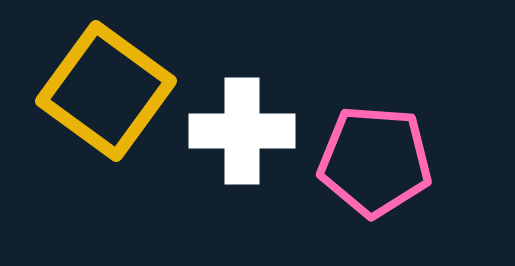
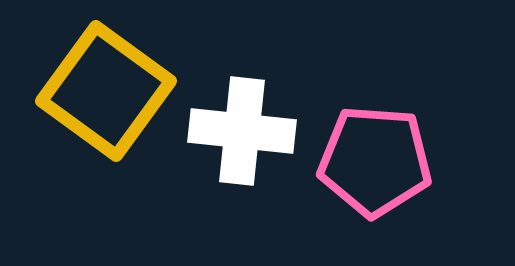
white cross: rotated 6 degrees clockwise
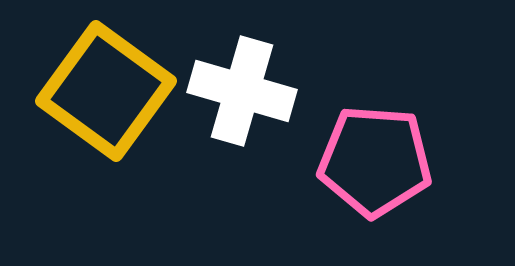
white cross: moved 40 px up; rotated 10 degrees clockwise
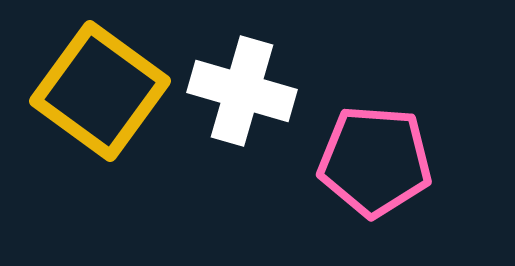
yellow square: moved 6 px left
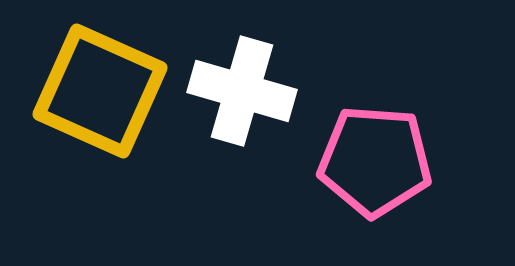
yellow square: rotated 12 degrees counterclockwise
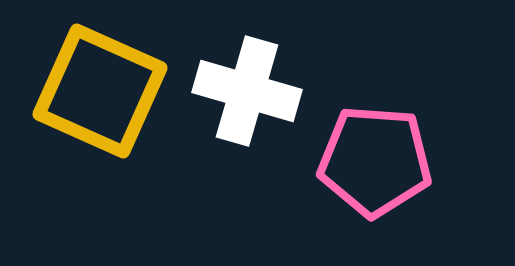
white cross: moved 5 px right
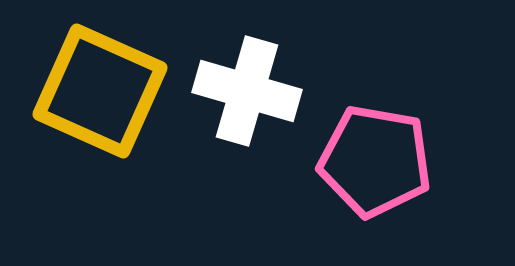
pink pentagon: rotated 6 degrees clockwise
